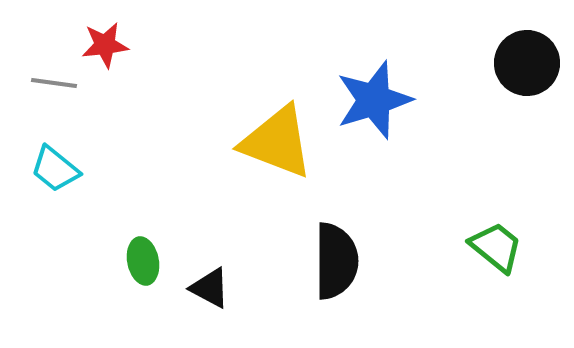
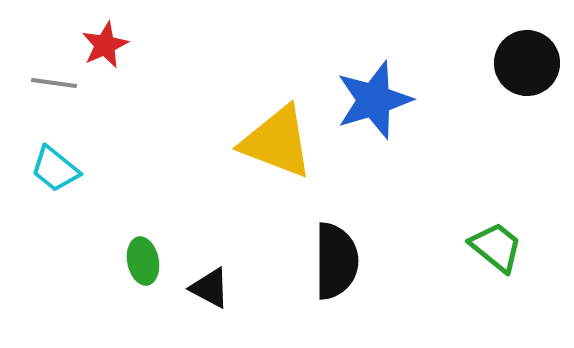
red star: rotated 18 degrees counterclockwise
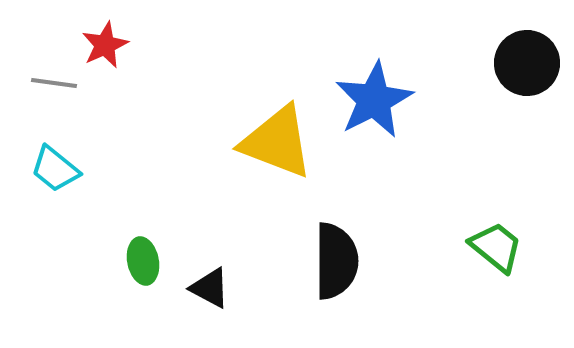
blue star: rotated 10 degrees counterclockwise
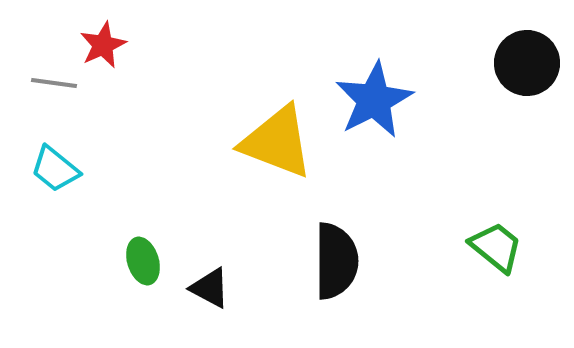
red star: moved 2 px left
green ellipse: rotated 6 degrees counterclockwise
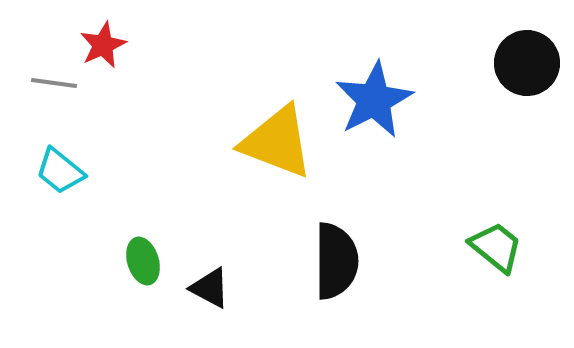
cyan trapezoid: moved 5 px right, 2 px down
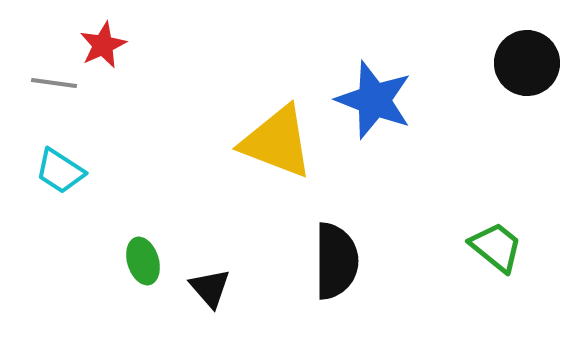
blue star: rotated 24 degrees counterclockwise
cyan trapezoid: rotated 6 degrees counterclockwise
black triangle: rotated 21 degrees clockwise
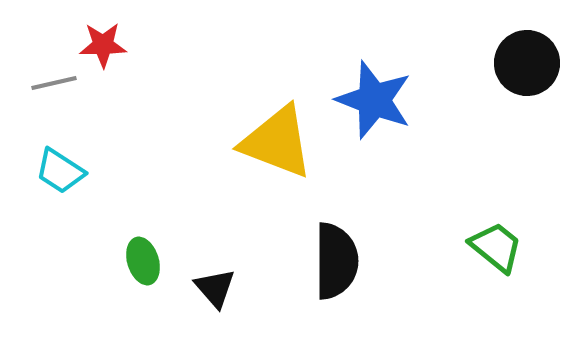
red star: rotated 24 degrees clockwise
gray line: rotated 21 degrees counterclockwise
black triangle: moved 5 px right
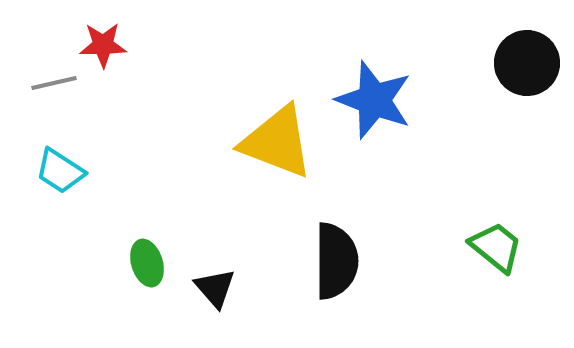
green ellipse: moved 4 px right, 2 px down
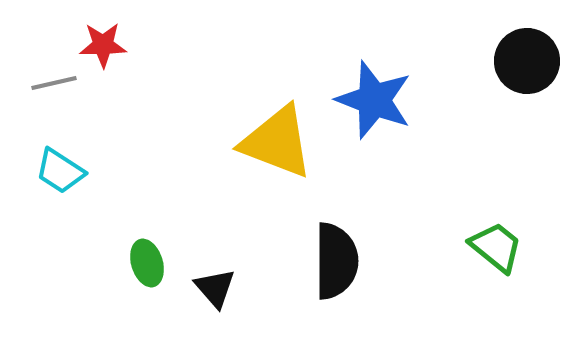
black circle: moved 2 px up
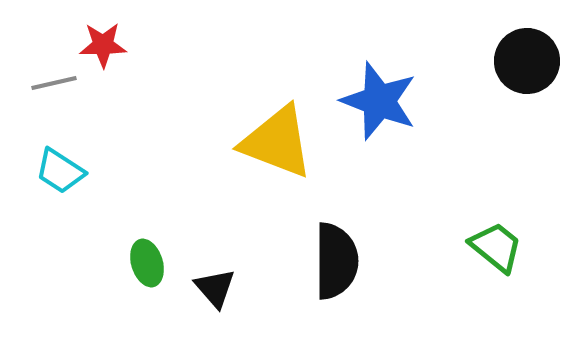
blue star: moved 5 px right, 1 px down
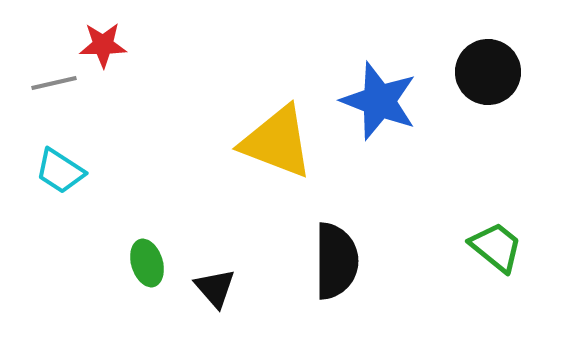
black circle: moved 39 px left, 11 px down
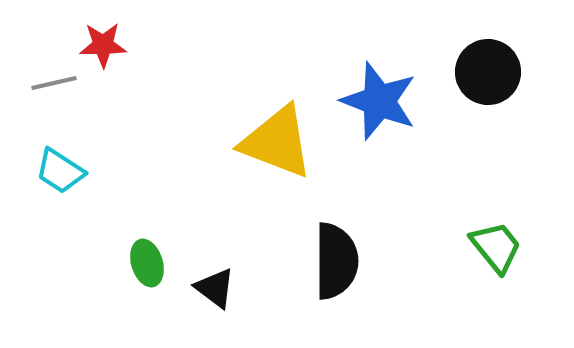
green trapezoid: rotated 12 degrees clockwise
black triangle: rotated 12 degrees counterclockwise
